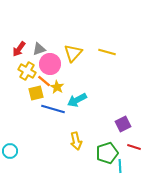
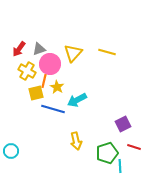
orange line: rotated 64 degrees clockwise
cyan circle: moved 1 px right
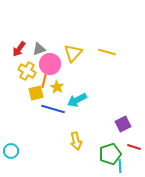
green pentagon: moved 3 px right, 1 px down
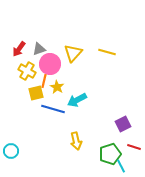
cyan line: moved 1 px right; rotated 24 degrees counterclockwise
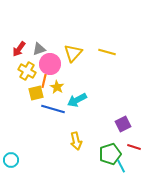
cyan circle: moved 9 px down
